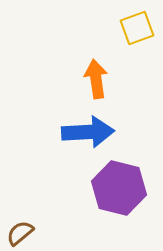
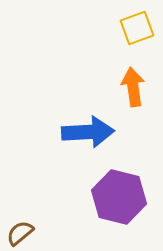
orange arrow: moved 37 px right, 8 px down
purple hexagon: moved 9 px down
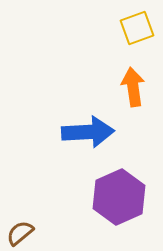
purple hexagon: rotated 22 degrees clockwise
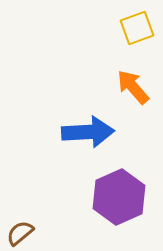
orange arrow: rotated 33 degrees counterclockwise
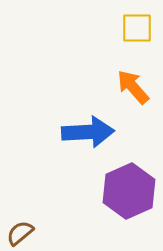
yellow square: rotated 20 degrees clockwise
purple hexagon: moved 10 px right, 6 px up
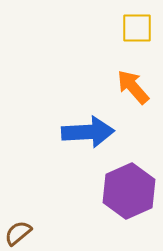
brown semicircle: moved 2 px left
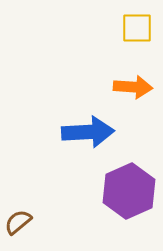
orange arrow: rotated 135 degrees clockwise
brown semicircle: moved 11 px up
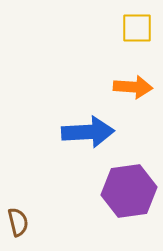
purple hexagon: rotated 16 degrees clockwise
brown semicircle: rotated 116 degrees clockwise
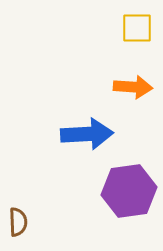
blue arrow: moved 1 px left, 2 px down
brown semicircle: rotated 12 degrees clockwise
